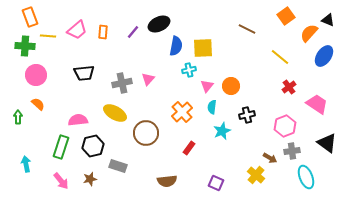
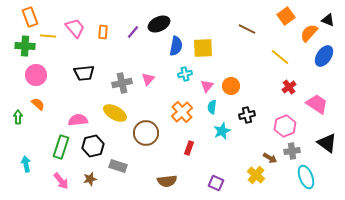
pink trapezoid at (77, 30): moved 2 px left, 2 px up; rotated 90 degrees counterclockwise
cyan cross at (189, 70): moved 4 px left, 4 px down
red rectangle at (189, 148): rotated 16 degrees counterclockwise
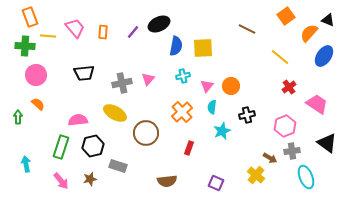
cyan cross at (185, 74): moved 2 px left, 2 px down
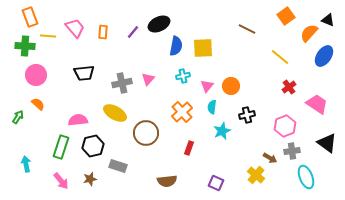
green arrow at (18, 117): rotated 32 degrees clockwise
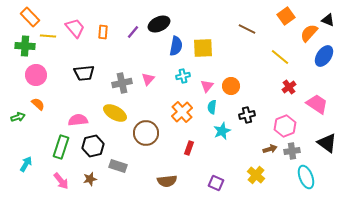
orange rectangle at (30, 17): rotated 24 degrees counterclockwise
green arrow at (18, 117): rotated 40 degrees clockwise
brown arrow at (270, 158): moved 9 px up; rotated 48 degrees counterclockwise
cyan arrow at (26, 164): rotated 42 degrees clockwise
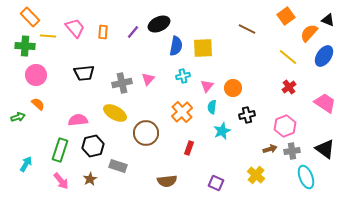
yellow line at (280, 57): moved 8 px right
orange circle at (231, 86): moved 2 px right, 2 px down
pink trapezoid at (317, 104): moved 8 px right, 1 px up
black triangle at (327, 143): moved 2 px left, 6 px down
green rectangle at (61, 147): moved 1 px left, 3 px down
brown star at (90, 179): rotated 16 degrees counterclockwise
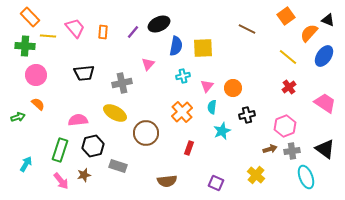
pink triangle at (148, 79): moved 15 px up
brown star at (90, 179): moved 6 px left, 4 px up; rotated 16 degrees clockwise
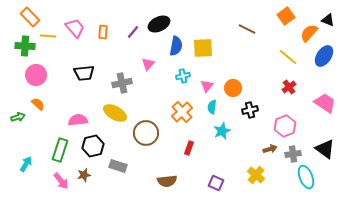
black cross at (247, 115): moved 3 px right, 5 px up
gray cross at (292, 151): moved 1 px right, 3 px down
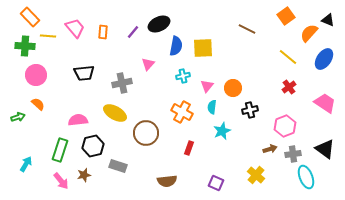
blue ellipse at (324, 56): moved 3 px down
orange cross at (182, 112): rotated 20 degrees counterclockwise
